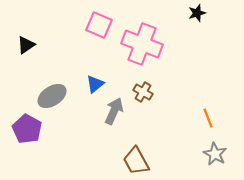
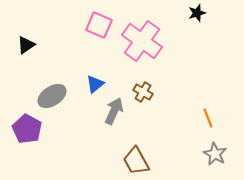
pink cross: moved 3 px up; rotated 15 degrees clockwise
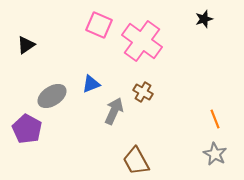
black star: moved 7 px right, 6 px down
blue triangle: moved 4 px left; rotated 18 degrees clockwise
orange line: moved 7 px right, 1 px down
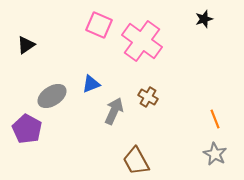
brown cross: moved 5 px right, 5 px down
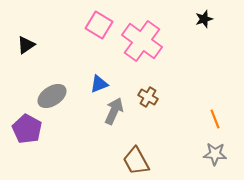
pink square: rotated 8 degrees clockwise
blue triangle: moved 8 px right
gray star: rotated 25 degrees counterclockwise
